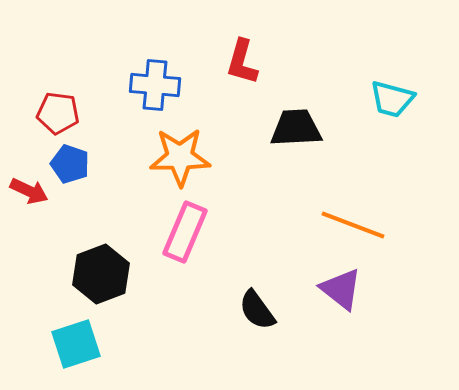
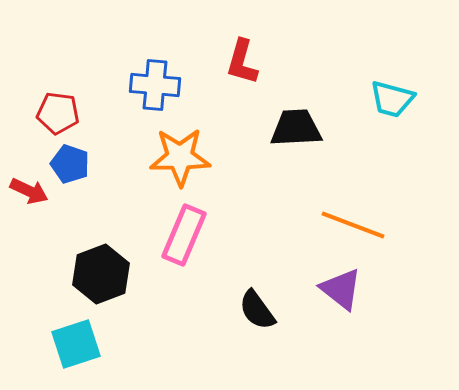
pink rectangle: moved 1 px left, 3 px down
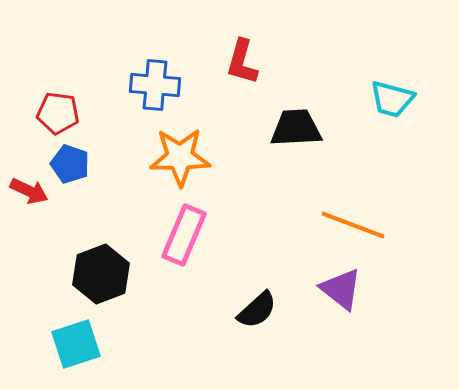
black semicircle: rotated 96 degrees counterclockwise
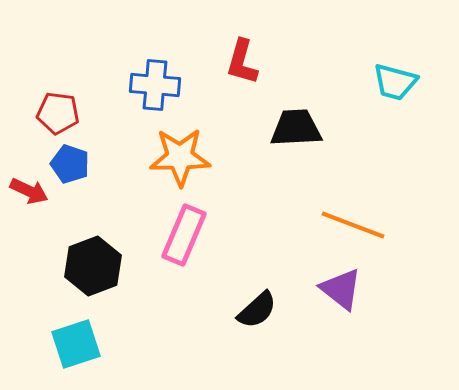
cyan trapezoid: moved 3 px right, 17 px up
black hexagon: moved 8 px left, 8 px up
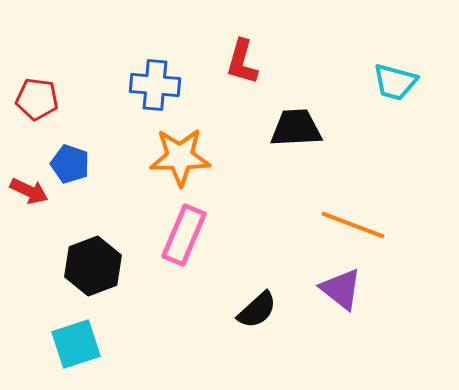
red pentagon: moved 21 px left, 14 px up
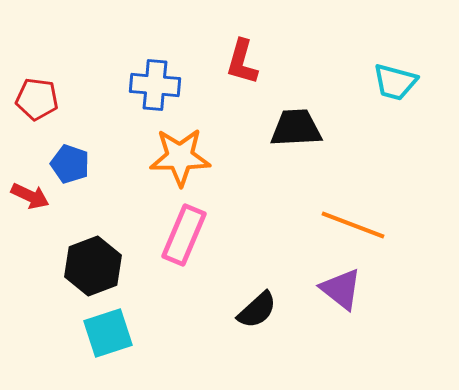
red arrow: moved 1 px right, 5 px down
cyan square: moved 32 px right, 11 px up
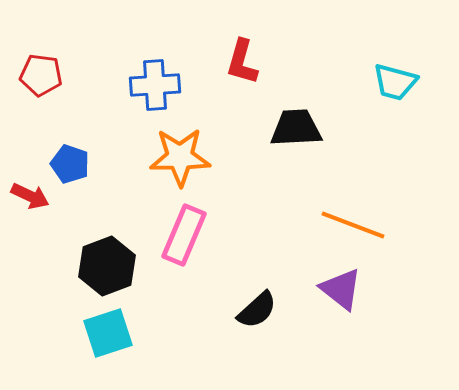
blue cross: rotated 9 degrees counterclockwise
red pentagon: moved 4 px right, 24 px up
black hexagon: moved 14 px right
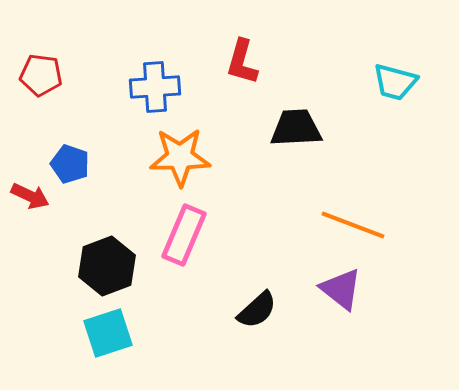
blue cross: moved 2 px down
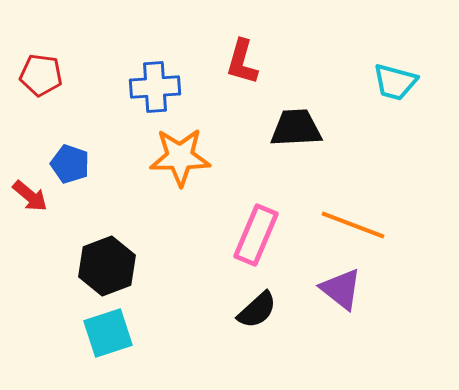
red arrow: rotated 15 degrees clockwise
pink rectangle: moved 72 px right
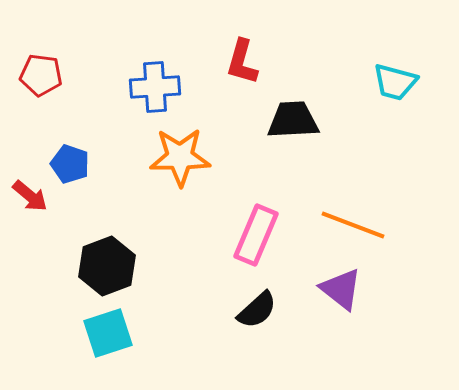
black trapezoid: moved 3 px left, 8 px up
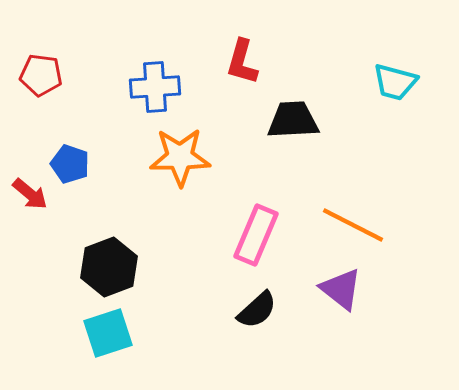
red arrow: moved 2 px up
orange line: rotated 6 degrees clockwise
black hexagon: moved 2 px right, 1 px down
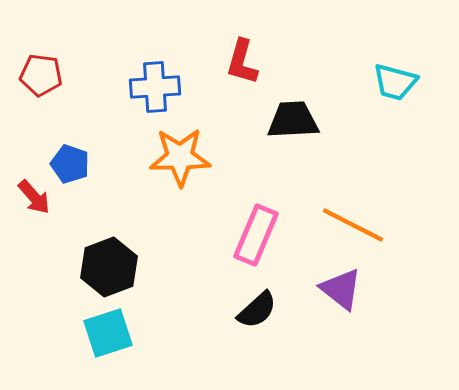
red arrow: moved 4 px right, 3 px down; rotated 9 degrees clockwise
